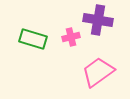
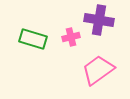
purple cross: moved 1 px right
pink trapezoid: moved 2 px up
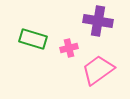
purple cross: moved 1 px left, 1 px down
pink cross: moved 2 px left, 11 px down
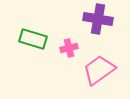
purple cross: moved 2 px up
pink trapezoid: moved 1 px right
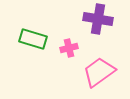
pink trapezoid: moved 2 px down
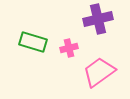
purple cross: rotated 24 degrees counterclockwise
green rectangle: moved 3 px down
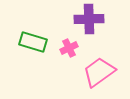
purple cross: moved 9 px left; rotated 12 degrees clockwise
pink cross: rotated 12 degrees counterclockwise
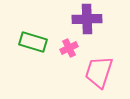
purple cross: moved 2 px left
pink trapezoid: rotated 36 degrees counterclockwise
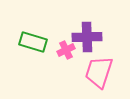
purple cross: moved 18 px down
pink cross: moved 3 px left, 2 px down
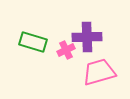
pink trapezoid: rotated 56 degrees clockwise
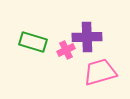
pink trapezoid: moved 1 px right
